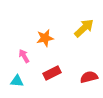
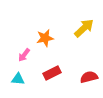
pink arrow: moved 1 px up; rotated 112 degrees counterclockwise
cyan triangle: moved 1 px right, 2 px up
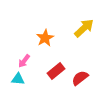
orange star: rotated 18 degrees counterclockwise
pink arrow: moved 6 px down
red rectangle: moved 4 px right, 2 px up; rotated 12 degrees counterclockwise
red semicircle: moved 9 px left, 1 px down; rotated 24 degrees counterclockwise
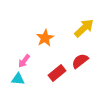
red rectangle: moved 1 px right, 2 px down
red semicircle: moved 17 px up
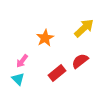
pink arrow: moved 2 px left
cyan triangle: rotated 40 degrees clockwise
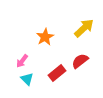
orange star: moved 1 px up
cyan triangle: moved 9 px right
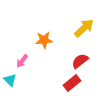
orange star: moved 1 px left, 3 px down; rotated 24 degrees clockwise
red rectangle: moved 15 px right, 10 px down
cyan triangle: moved 17 px left, 1 px down
